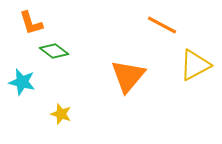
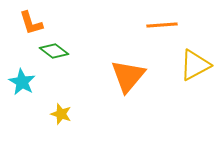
orange line: rotated 32 degrees counterclockwise
cyan star: rotated 16 degrees clockwise
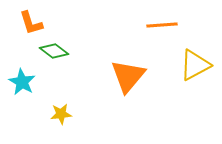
yellow star: rotated 25 degrees counterclockwise
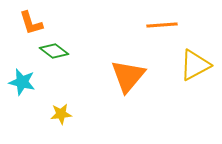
cyan star: rotated 16 degrees counterclockwise
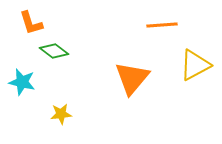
orange triangle: moved 4 px right, 2 px down
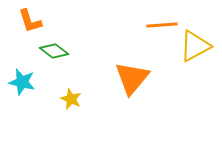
orange L-shape: moved 1 px left, 2 px up
yellow triangle: moved 19 px up
yellow star: moved 10 px right, 15 px up; rotated 30 degrees clockwise
